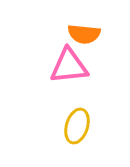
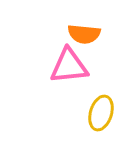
yellow ellipse: moved 24 px right, 13 px up
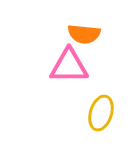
pink triangle: rotated 6 degrees clockwise
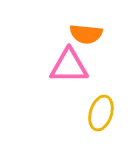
orange semicircle: moved 2 px right
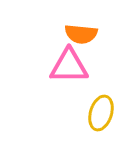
orange semicircle: moved 5 px left
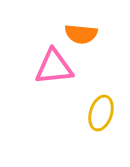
pink triangle: moved 15 px left, 1 px down; rotated 6 degrees counterclockwise
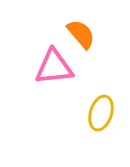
orange semicircle: rotated 136 degrees counterclockwise
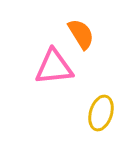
orange semicircle: rotated 8 degrees clockwise
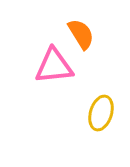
pink triangle: moved 1 px up
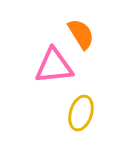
yellow ellipse: moved 20 px left
